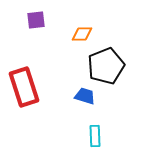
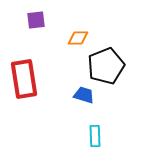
orange diamond: moved 4 px left, 4 px down
red rectangle: moved 8 px up; rotated 9 degrees clockwise
blue trapezoid: moved 1 px left, 1 px up
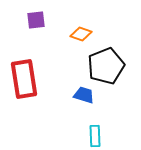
orange diamond: moved 3 px right, 4 px up; rotated 20 degrees clockwise
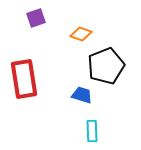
purple square: moved 2 px up; rotated 12 degrees counterclockwise
blue trapezoid: moved 2 px left
cyan rectangle: moved 3 px left, 5 px up
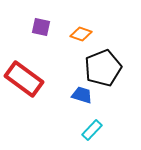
purple square: moved 5 px right, 9 px down; rotated 30 degrees clockwise
black pentagon: moved 3 px left, 2 px down
red rectangle: rotated 45 degrees counterclockwise
cyan rectangle: moved 1 px up; rotated 45 degrees clockwise
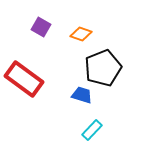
purple square: rotated 18 degrees clockwise
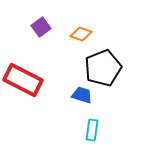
purple square: rotated 24 degrees clockwise
red rectangle: moved 1 px left, 1 px down; rotated 9 degrees counterclockwise
cyan rectangle: rotated 35 degrees counterclockwise
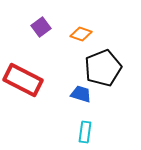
blue trapezoid: moved 1 px left, 1 px up
cyan rectangle: moved 7 px left, 2 px down
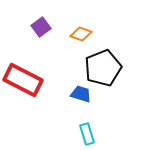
cyan rectangle: moved 2 px right, 2 px down; rotated 25 degrees counterclockwise
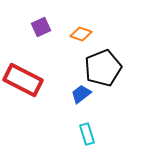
purple square: rotated 12 degrees clockwise
blue trapezoid: rotated 55 degrees counterclockwise
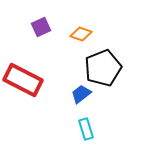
cyan rectangle: moved 1 px left, 5 px up
